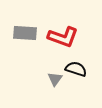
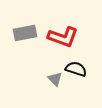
gray rectangle: rotated 15 degrees counterclockwise
gray triangle: rotated 21 degrees counterclockwise
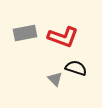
black semicircle: moved 1 px up
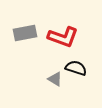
gray triangle: rotated 14 degrees counterclockwise
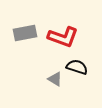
black semicircle: moved 1 px right, 1 px up
